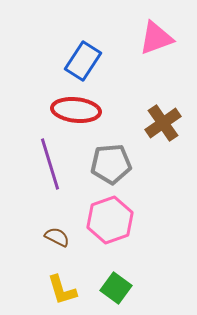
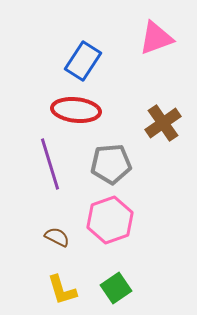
green square: rotated 20 degrees clockwise
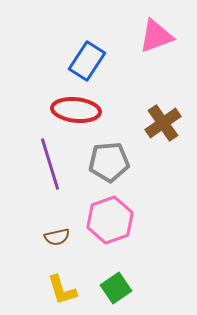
pink triangle: moved 2 px up
blue rectangle: moved 4 px right
gray pentagon: moved 2 px left, 2 px up
brown semicircle: rotated 140 degrees clockwise
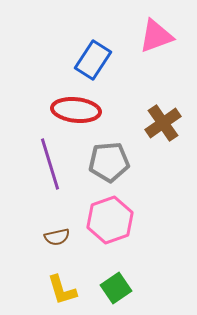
blue rectangle: moved 6 px right, 1 px up
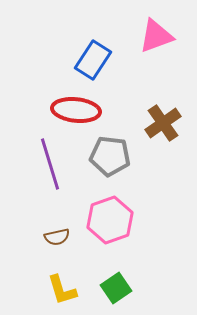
gray pentagon: moved 1 px right, 6 px up; rotated 12 degrees clockwise
